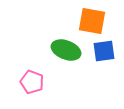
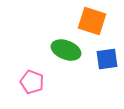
orange square: rotated 8 degrees clockwise
blue square: moved 3 px right, 8 px down
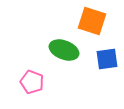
green ellipse: moved 2 px left
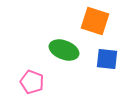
orange square: moved 3 px right
blue square: rotated 15 degrees clockwise
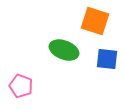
pink pentagon: moved 11 px left, 4 px down
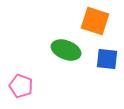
green ellipse: moved 2 px right
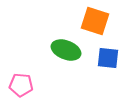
blue square: moved 1 px right, 1 px up
pink pentagon: moved 1 px up; rotated 15 degrees counterclockwise
